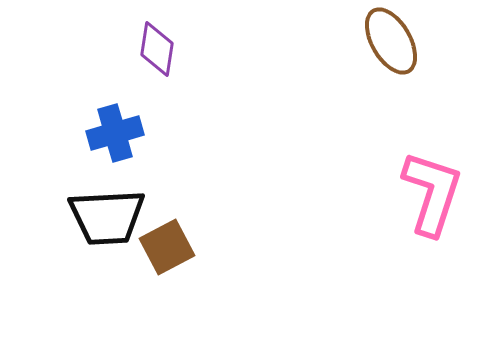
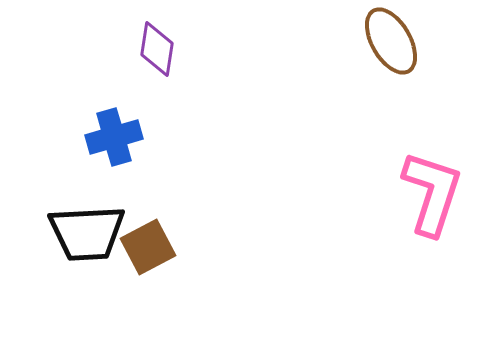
blue cross: moved 1 px left, 4 px down
black trapezoid: moved 20 px left, 16 px down
brown square: moved 19 px left
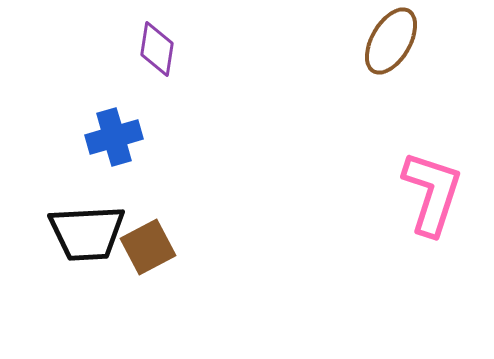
brown ellipse: rotated 60 degrees clockwise
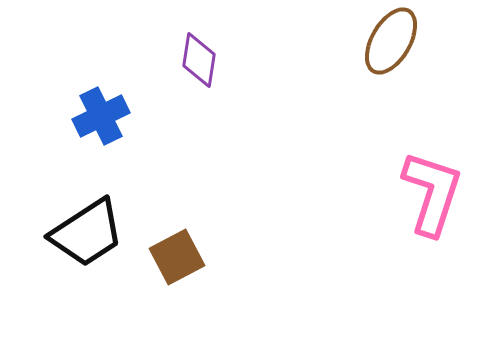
purple diamond: moved 42 px right, 11 px down
blue cross: moved 13 px left, 21 px up; rotated 10 degrees counterclockwise
black trapezoid: rotated 30 degrees counterclockwise
brown square: moved 29 px right, 10 px down
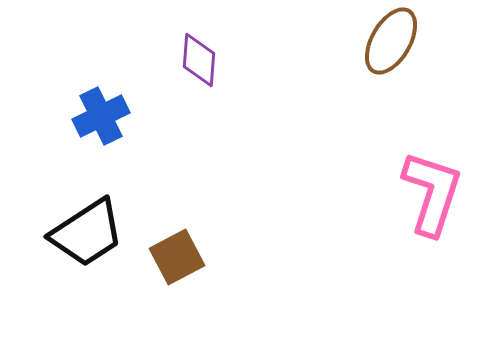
purple diamond: rotated 4 degrees counterclockwise
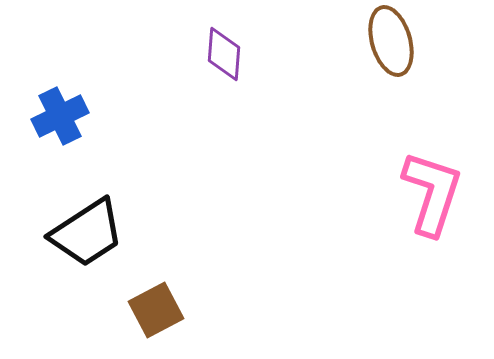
brown ellipse: rotated 46 degrees counterclockwise
purple diamond: moved 25 px right, 6 px up
blue cross: moved 41 px left
brown square: moved 21 px left, 53 px down
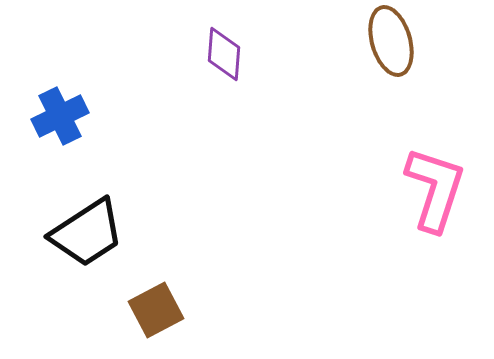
pink L-shape: moved 3 px right, 4 px up
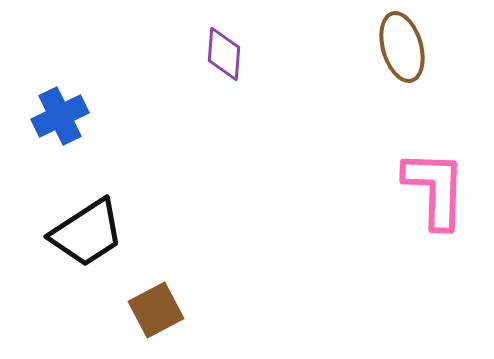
brown ellipse: moved 11 px right, 6 px down
pink L-shape: rotated 16 degrees counterclockwise
